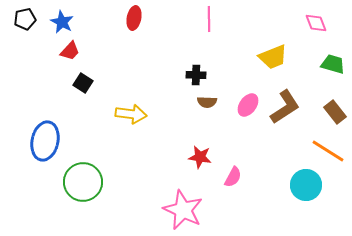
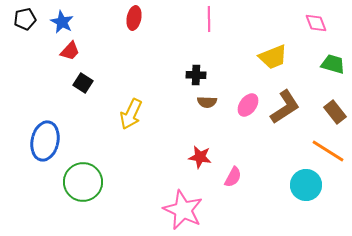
yellow arrow: rotated 108 degrees clockwise
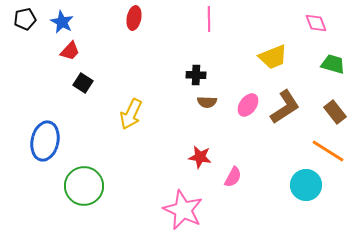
green circle: moved 1 px right, 4 px down
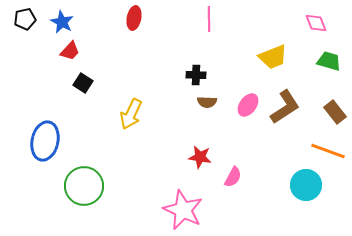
green trapezoid: moved 4 px left, 3 px up
orange line: rotated 12 degrees counterclockwise
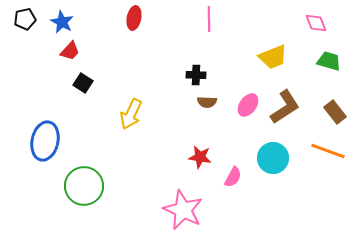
cyan circle: moved 33 px left, 27 px up
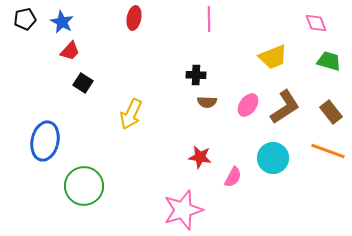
brown rectangle: moved 4 px left
pink star: rotated 30 degrees clockwise
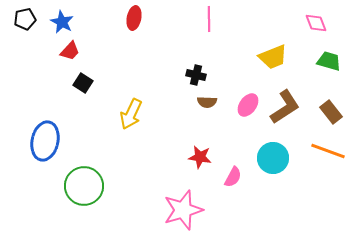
black cross: rotated 12 degrees clockwise
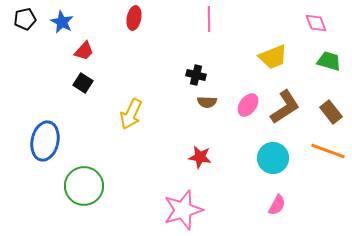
red trapezoid: moved 14 px right
pink semicircle: moved 44 px right, 28 px down
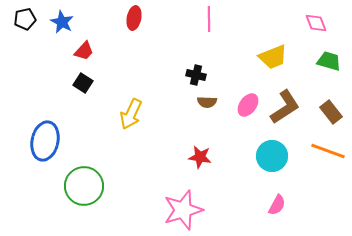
cyan circle: moved 1 px left, 2 px up
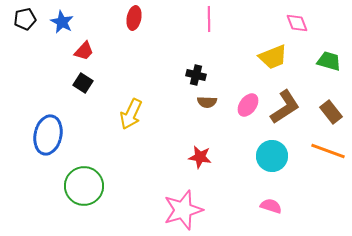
pink diamond: moved 19 px left
blue ellipse: moved 3 px right, 6 px up
pink semicircle: moved 6 px left, 1 px down; rotated 100 degrees counterclockwise
